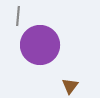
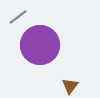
gray line: moved 1 px down; rotated 48 degrees clockwise
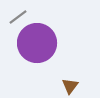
purple circle: moved 3 px left, 2 px up
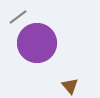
brown triangle: rotated 18 degrees counterclockwise
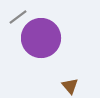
purple circle: moved 4 px right, 5 px up
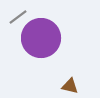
brown triangle: rotated 36 degrees counterclockwise
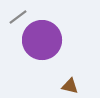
purple circle: moved 1 px right, 2 px down
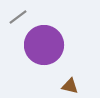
purple circle: moved 2 px right, 5 px down
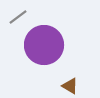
brown triangle: rotated 18 degrees clockwise
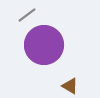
gray line: moved 9 px right, 2 px up
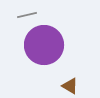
gray line: rotated 24 degrees clockwise
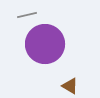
purple circle: moved 1 px right, 1 px up
